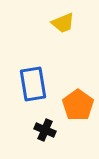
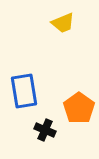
blue rectangle: moved 9 px left, 7 px down
orange pentagon: moved 1 px right, 3 px down
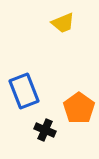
blue rectangle: rotated 12 degrees counterclockwise
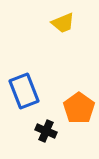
black cross: moved 1 px right, 1 px down
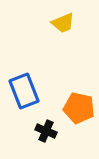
orange pentagon: rotated 24 degrees counterclockwise
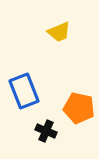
yellow trapezoid: moved 4 px left, 9 px down
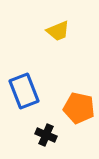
yellow trapezoid: moved 1 px left, 1 px up
black cross: moved 4 px down
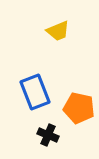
blue rectangle: moved 11 px right, 1 px down
black cross: moved 2 px right
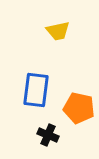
yellow trapezoid: rotated 10 degrees clockwise
blue rectangle: moved 1 px right, 2 px up; rotated 28 degrees clockwise
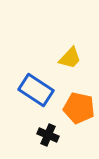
yellow trapezoid: moved 12 px right, 27 px down; rotated 35 degrees counterclockwise
blue rectangle: rotated 64 degrees counterclockwise
